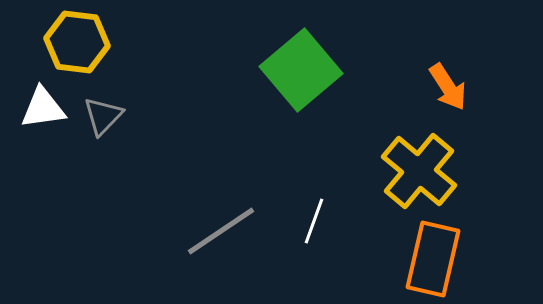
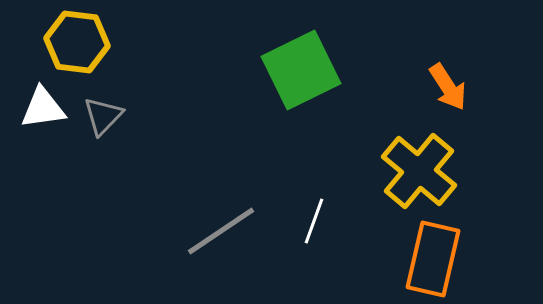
green square: rotated 14 degrees clockwise
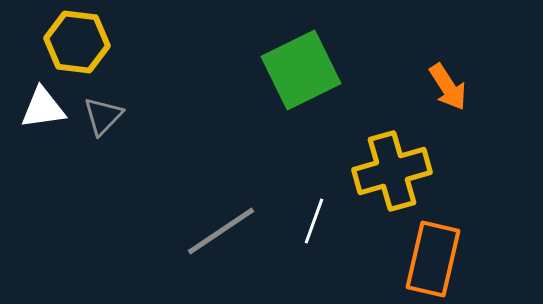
yellow cross: moved 27 px left; rotated 34 degrees clockwise
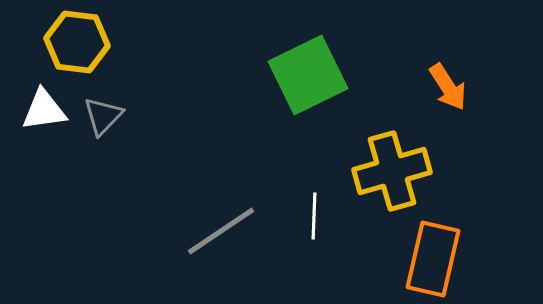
green square: moved 7 px right, 5 px down
white triangle: moved 1 px right, 2 px down
white line: moved 5 px up; rotated 18 degrees counterclockwise
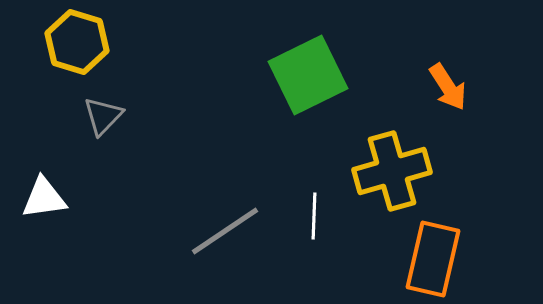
yellow hexagon: rotated 10 degrees clockwise
white triangle: moved 88 px down
gray line: moved 4 px right
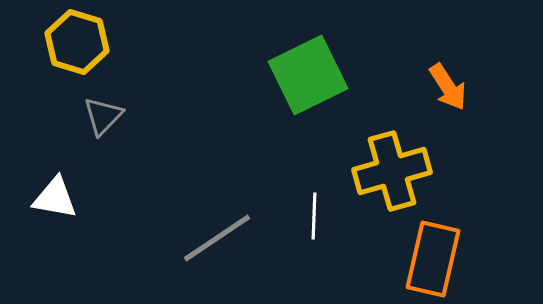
white triangle: moved 11 px right; rotated 18 degrees clockwise
gray line: moved 8 px left, 7 px down
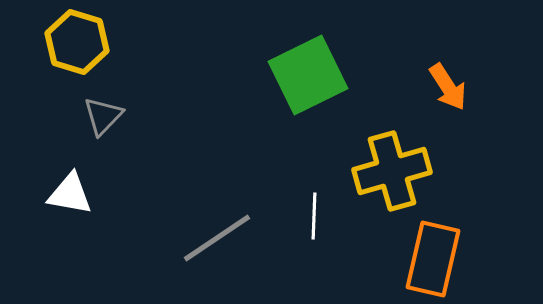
white triangle: moved 15 px right, 4 px up
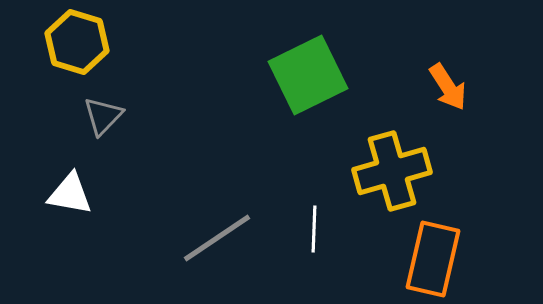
white line: moved 13 px down
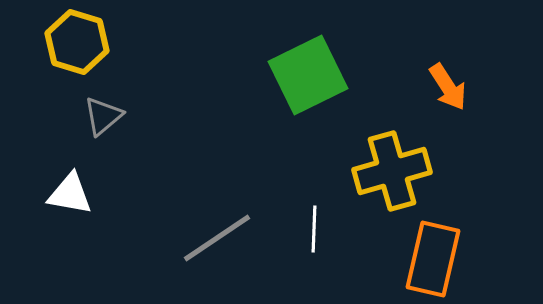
gray triangle: rotated 6 degrees clockwise
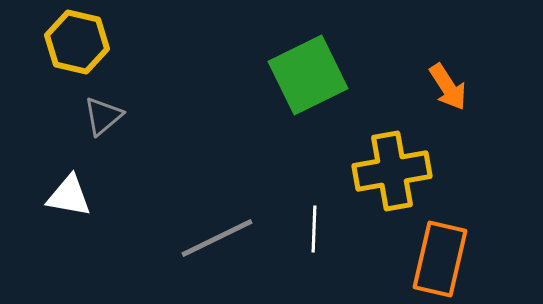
yellow hexagon: rotated 4 degrees counterclockwise
yellow cross: rotated 6 degrees clockwise
white triangle: moved 1 px left, 2 px down
gray line: rotated 8 degrees clockwise
orange rectangle: moved 7 px right
